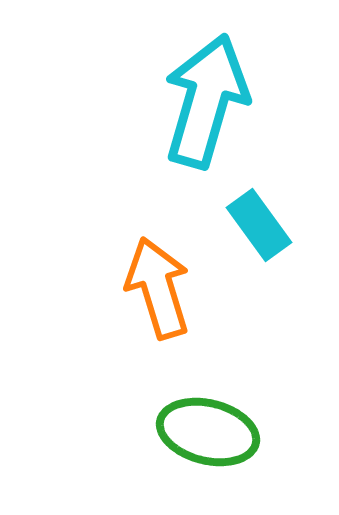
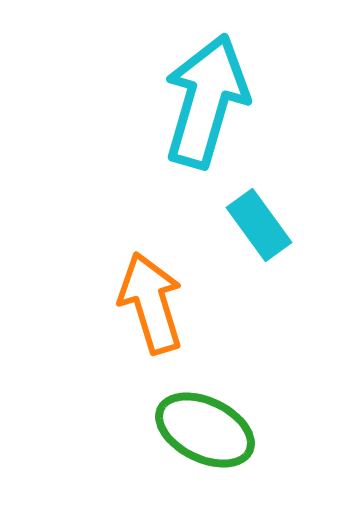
orange arrow: moved 7 px left, 15 px down
green ellipse: moved 3 px left, 2 px up; rotated 12 degrees clockwise
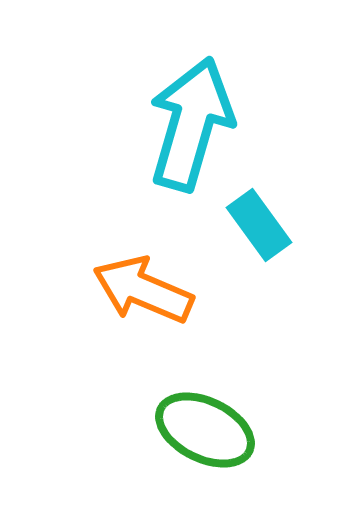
cyan arrow: moved 15 px left, 23 px down
orange arrow: moved 8 px left, 13 px up; rotated 50 degrees counterclockwise
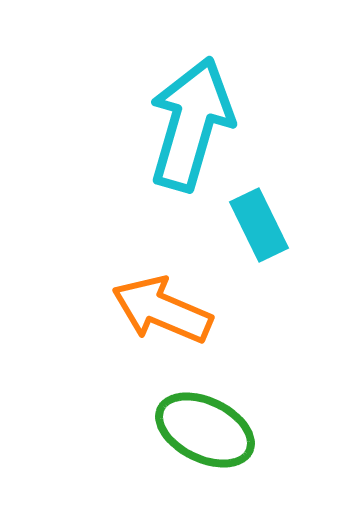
cyan rectangle: rotated 10 degrees clockwise
orange arrow: moved 19 px right, 20 px down
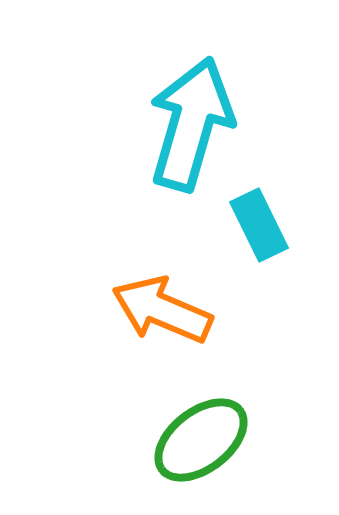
green ellipse: moved 4 px left, 10 px down; rotated 64 degrees counterclockwise
